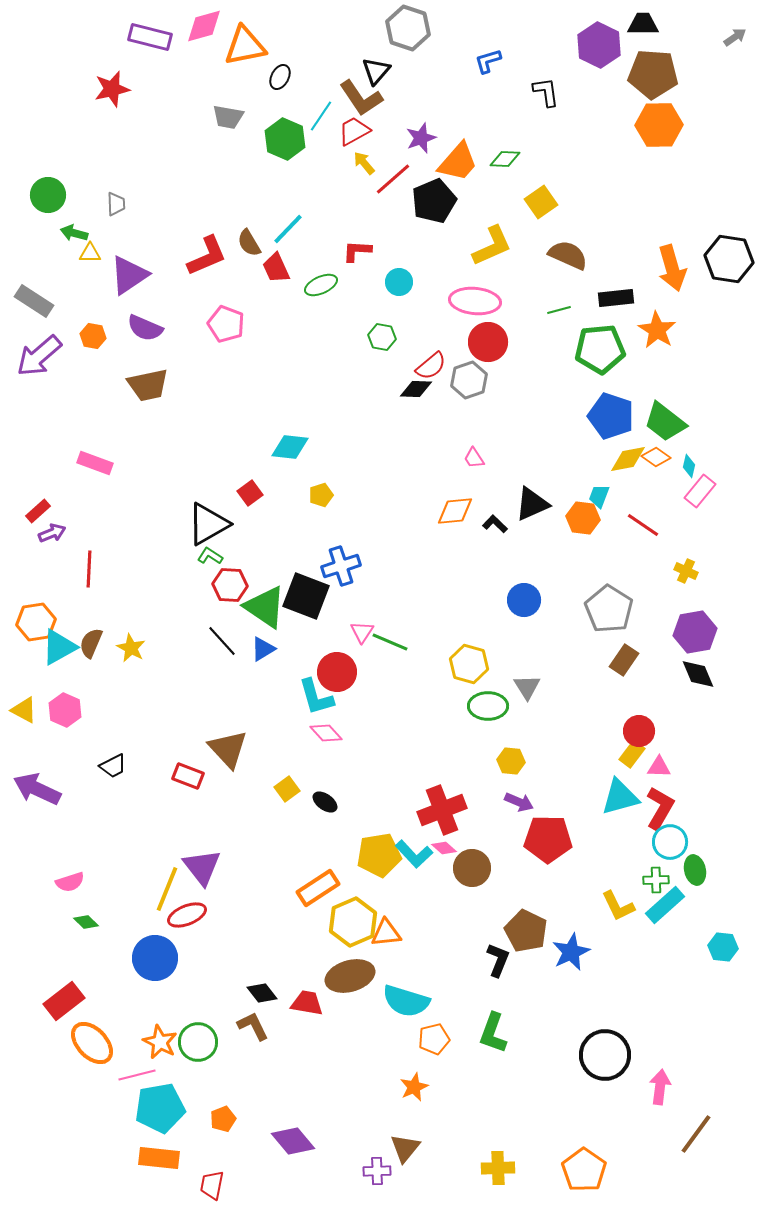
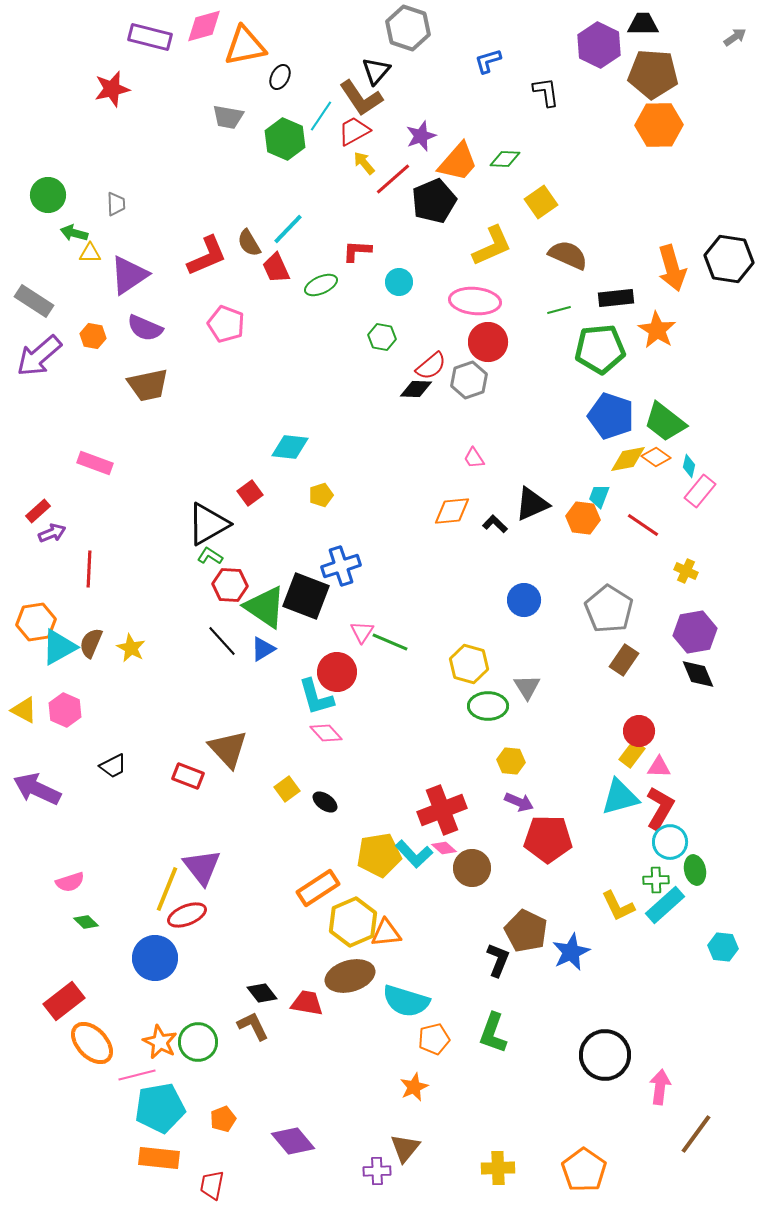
purple star at (421, 138): moved 2 px up
orange diamond at (455, 511): moved 3 px left
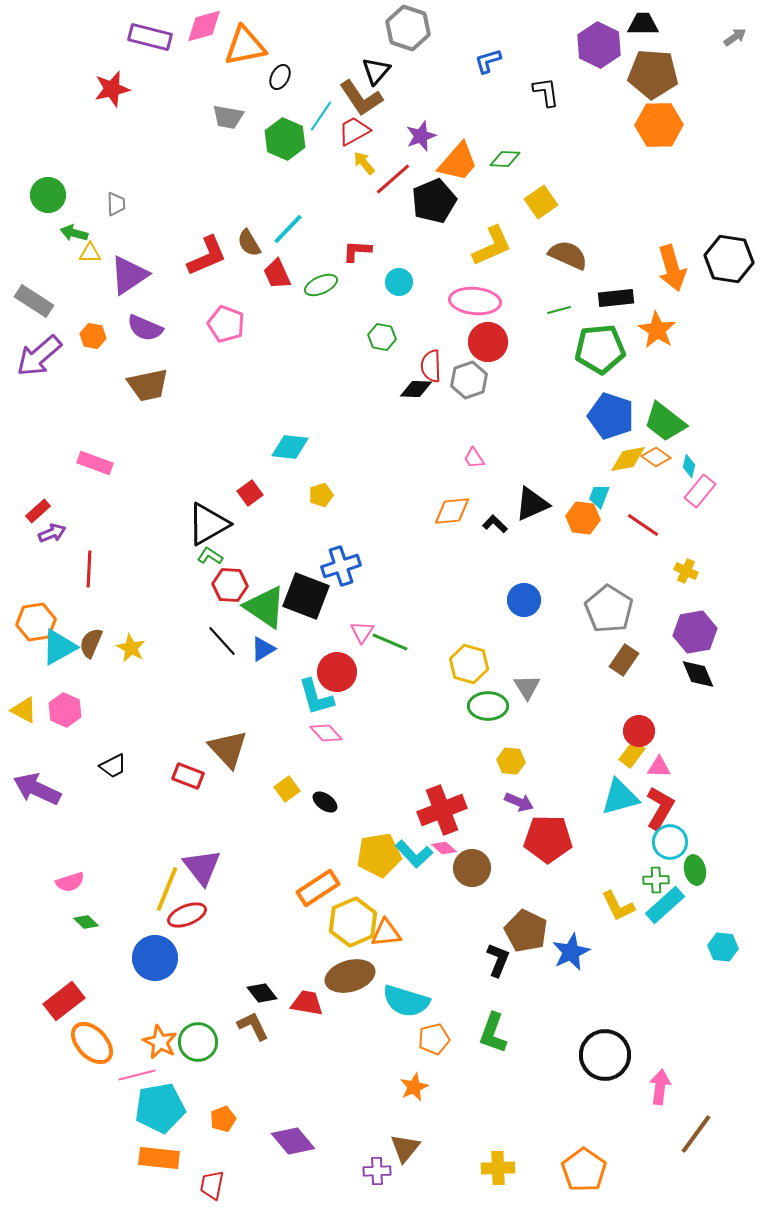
red trapezoid at (276, 268): moved 1 px right, 6 px down
red semicircle at (431, 366): rotated 128 degrees clockwise
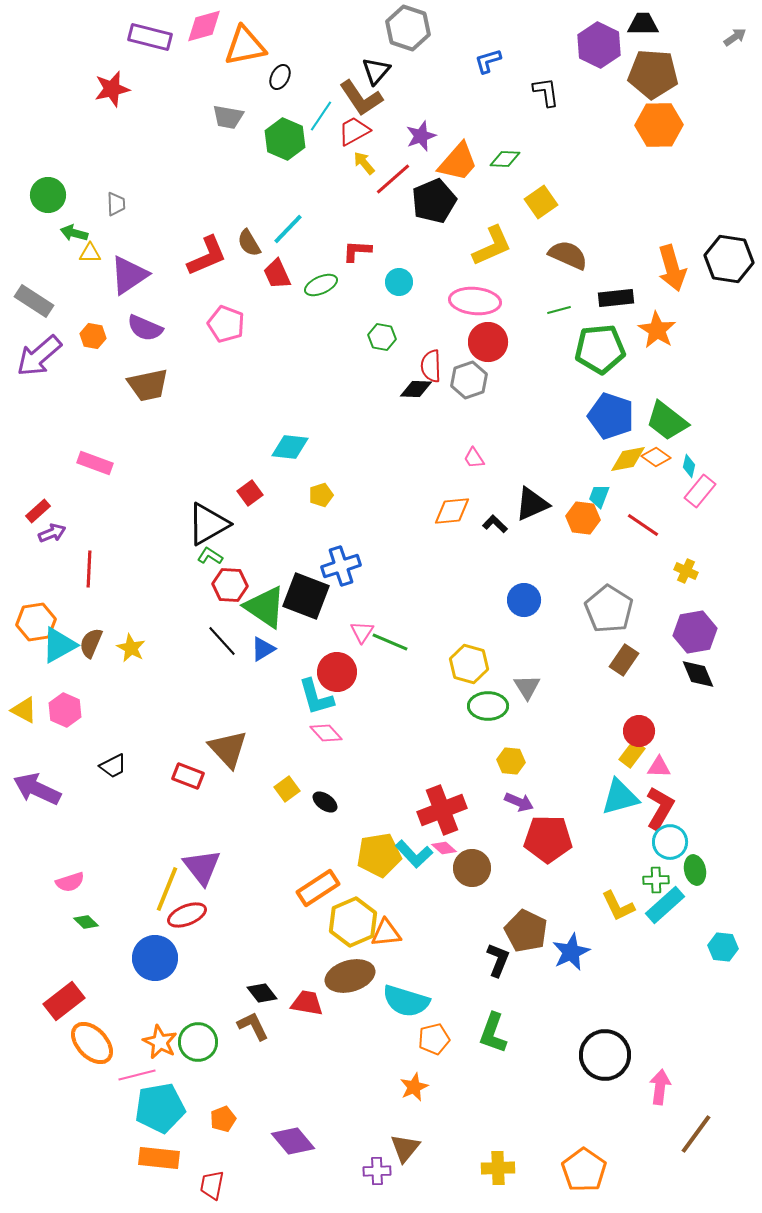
green trapezoid at (665, 422): moved 2 px right, 1 px up
cyan triangle at (59, 647): moved 2 px up
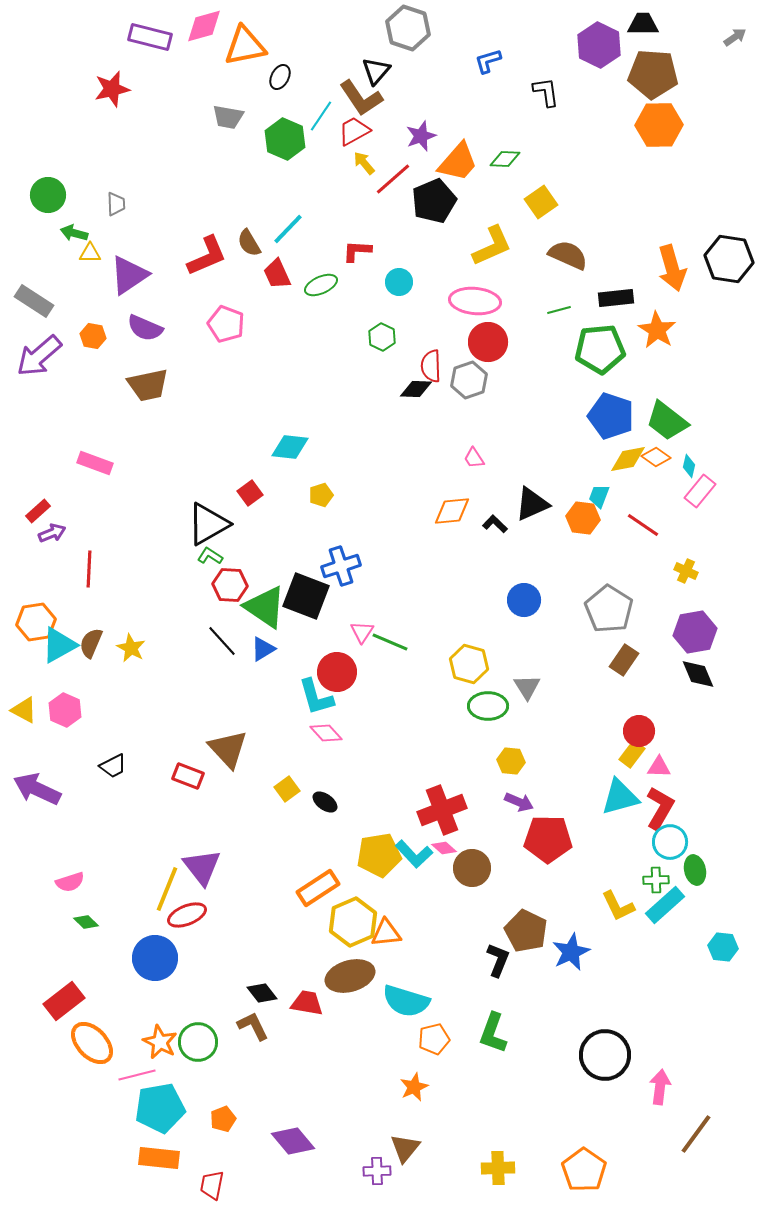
green hexagon at (382, 337): rotated 16 degrees clockwise
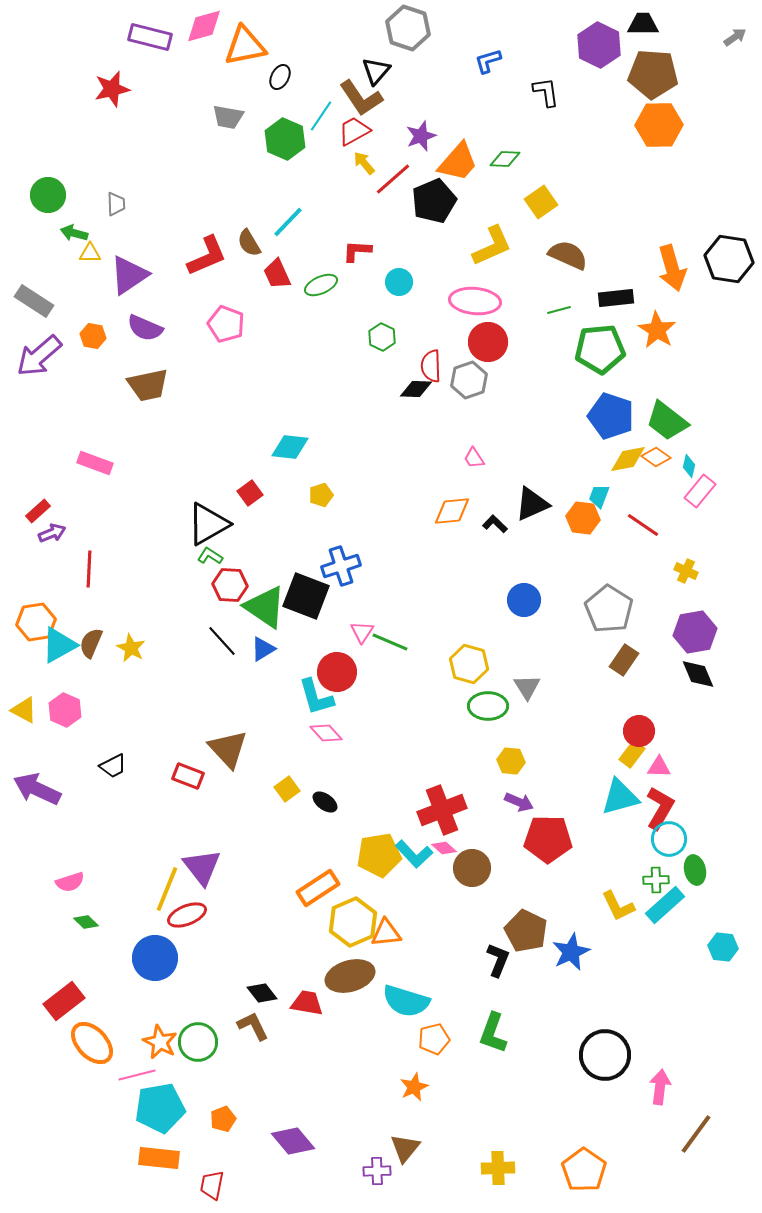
cyan line at (288, 229): moved 7 px up
cyan circle at (670, 842): moved 1 px left, 3 px up
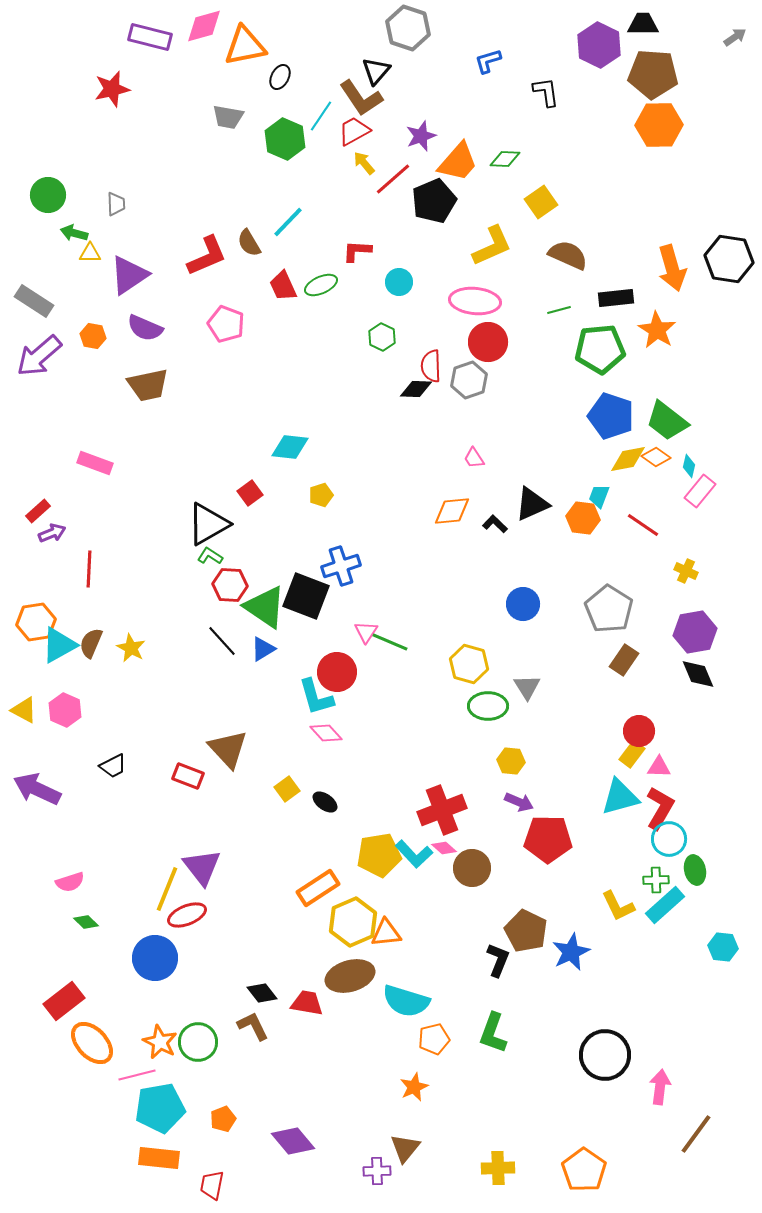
red trapezoid at (277, 274): moved 6 px right, 12 px down
blue circle at (524, 600): moved 1 px left, 4 px down
pink triangle at (362, 632): moved 4 px right
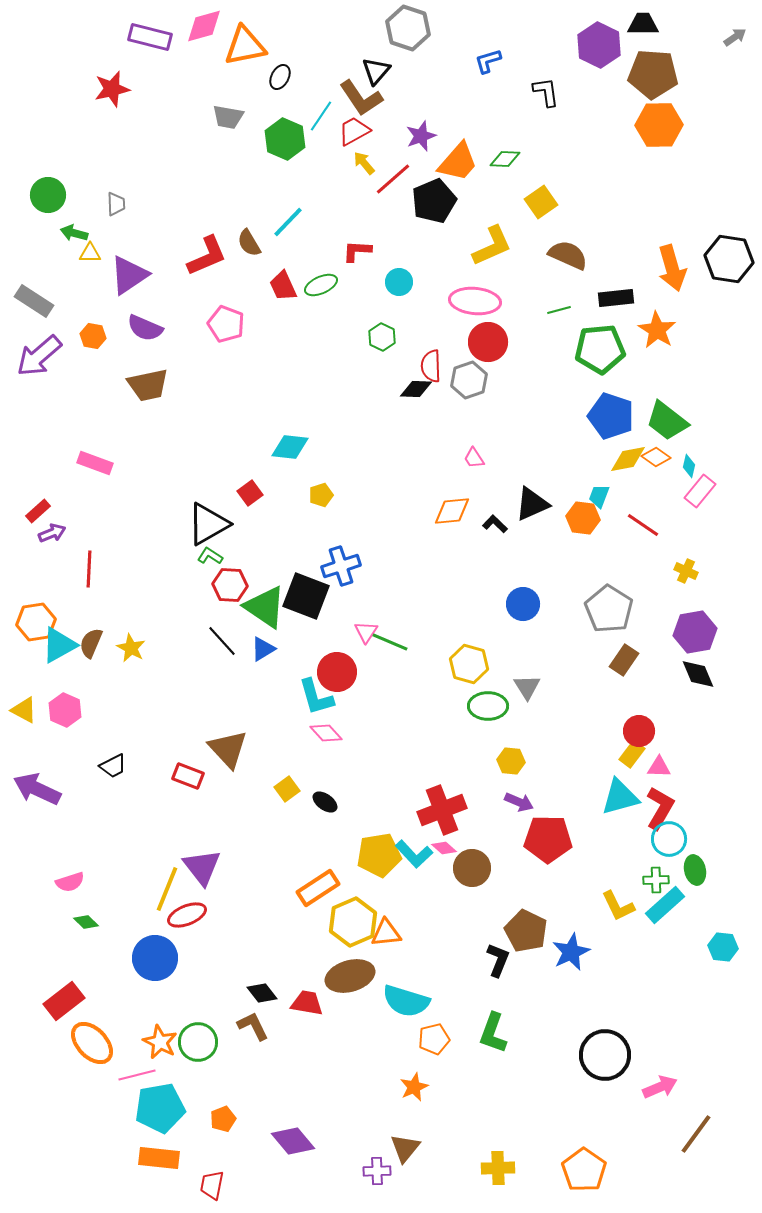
pink arrow at (660, 1087): rotated 60 degrees clockwise
